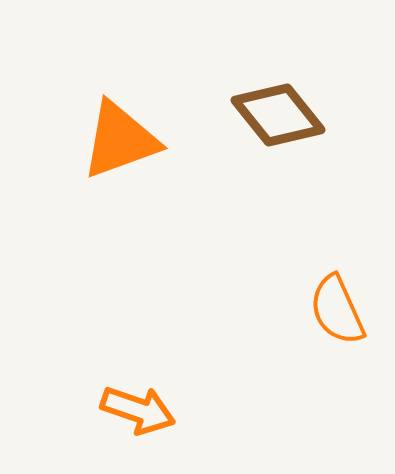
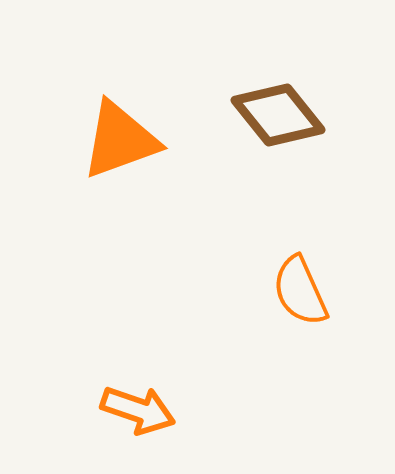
orange semicircle: moved 37 px left, 19 px up
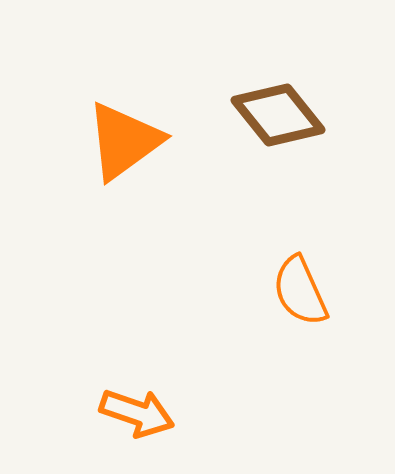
orange triangle: moved 4 px right, 1 px down; rotated 16 degrees counterclockwise
orange arrow: moved 1 px left, 3 px down
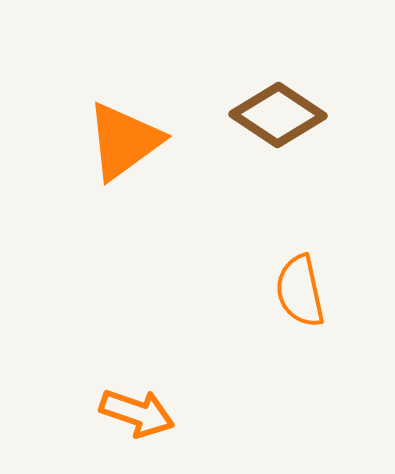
brown diamond: rotated 18 degrees counterclockwise
orange semicircle: rotated 12 degrees clockwise
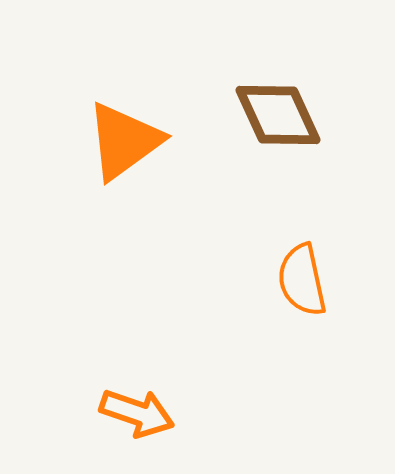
brown diamond: rotated 32 degrees clockwise
orange semicircle: moved 2 px right, 11 px up
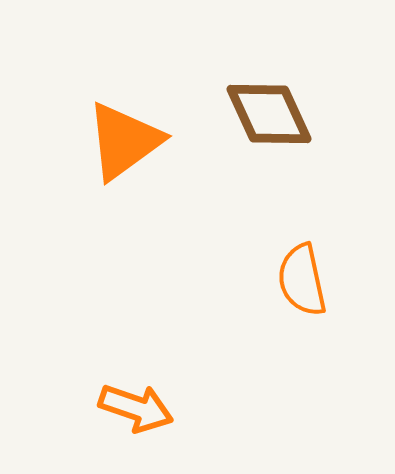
brown diamond: moved 9 px left, 1 px up
orange arrow: moved 1 px left, 5 px up
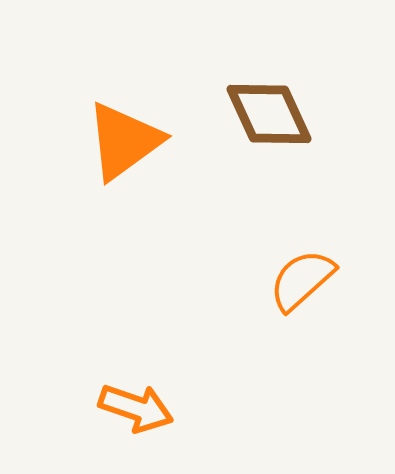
orange semicircle: rotated 60 degrees clockwise
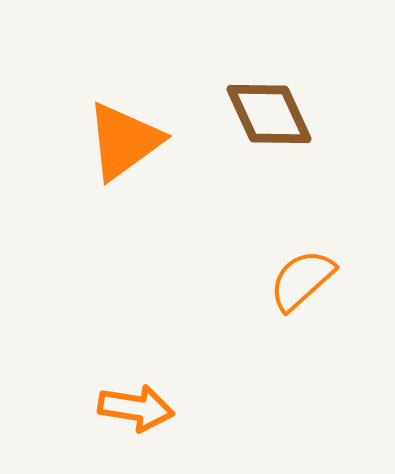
orange arrow: rotated 10 degrees counterclockwise
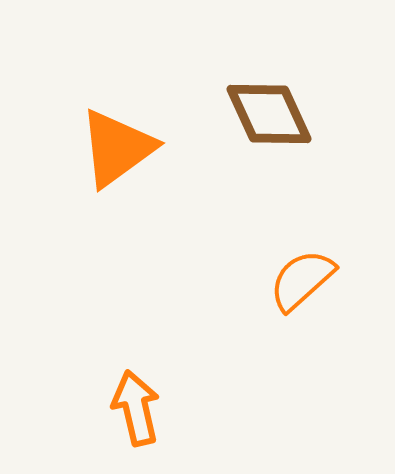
orange triangle: moved 7 px left, 7 px down
orange arrow: rotated 112 degrees counterclockwise
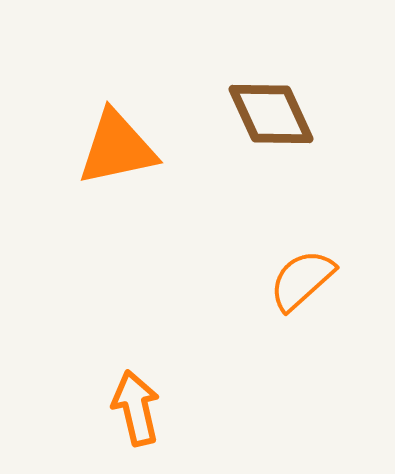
brown diamond: moved 2 px right
orange triangle: rotated 24 degrees clockwise
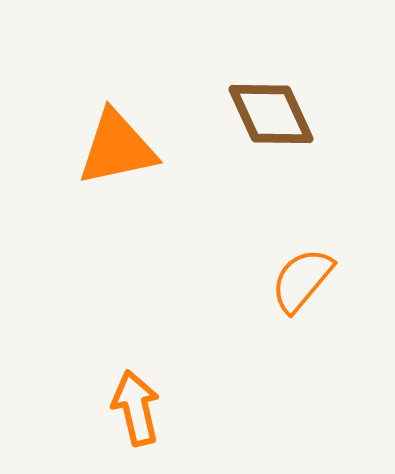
orange semicircle: rotated 8 degrees counterclockwise
